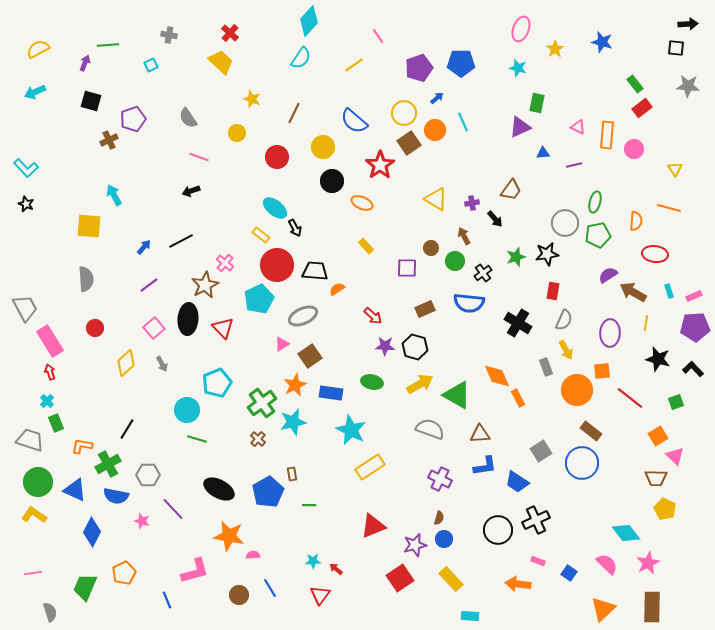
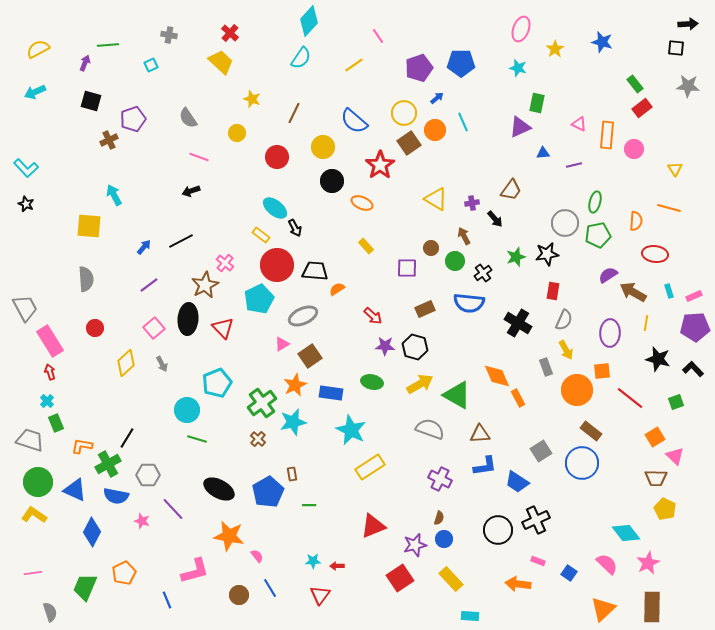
pink triangle at (578, 127): moved 1 px right, 3 px up
black line at (127, 429): moved 9 px down
orange square at (658, 436): moved 3 px left, 1 px down
pink semicircle at (253, 555): moved 4 px right, 1 px down; rotated 56 degrees clockwise
red arrow at (336, 569): moved 1 px right, 3 px up; rotated 40 degrees counterclockwise
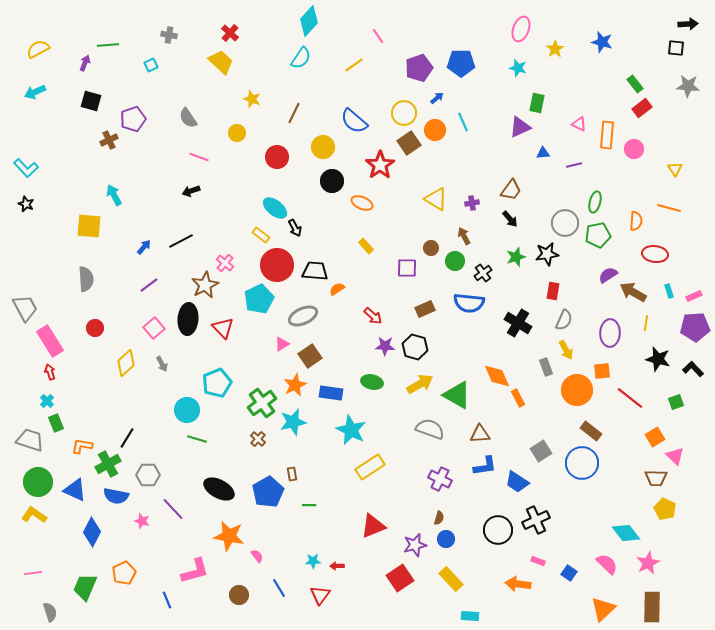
black arrow at (495, 219): moved 15 px right
blue circle at (444, 539): moved 2 px right
blue line at (270, 588): moved 9 px right
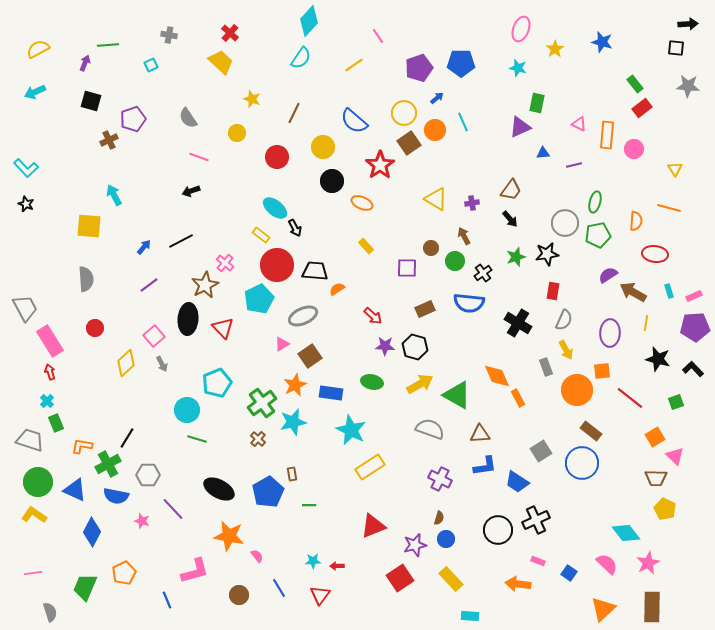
pink square at (154, 328): moved 8 px down
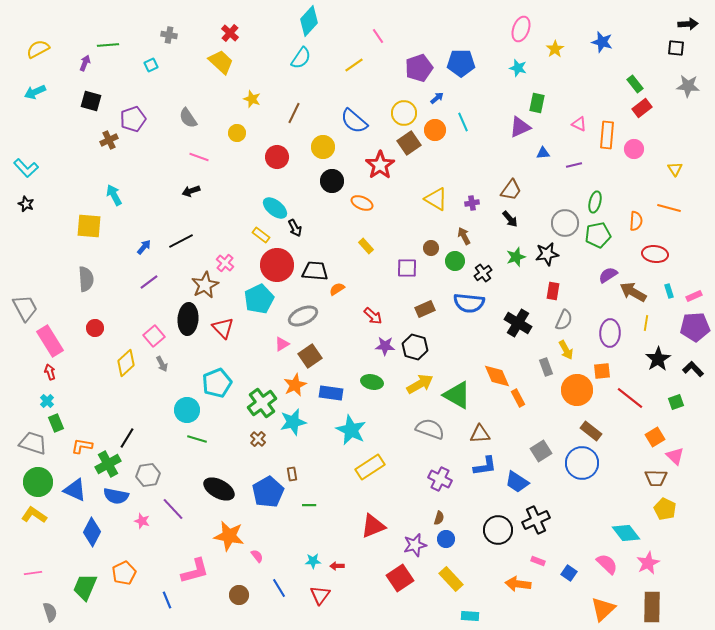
purple line at (149, 285): moved 3 px up
black star at (658, 359): rotated 25 degrees clockwise
gray trapezoid at (30, 440): moved 3 px right, 3 px down
gray hexagon at (148, 475): rotated 10 degrees counterclockwise
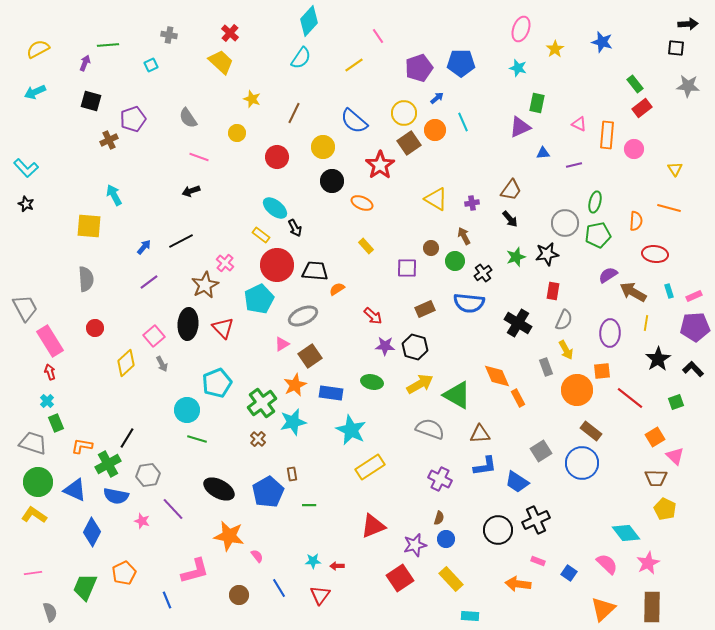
black ellipse at (188, 319): moved 5 px down
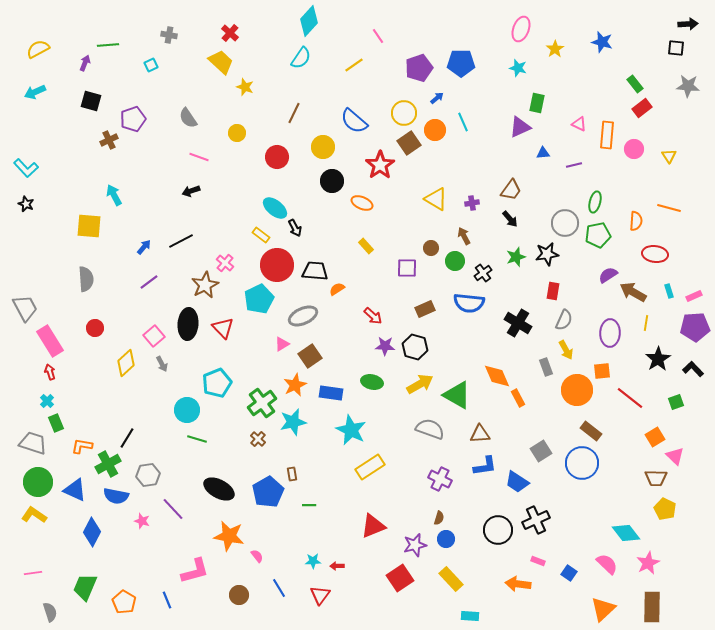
yellow star at (252, 99): moved 7 px left, 12 px up
yellow triangle at (675, 169): moved 6 px left, 13 px up
orange pentagon at (124, 573): moved 29 px down; rotated 15 degrees counterclockwise
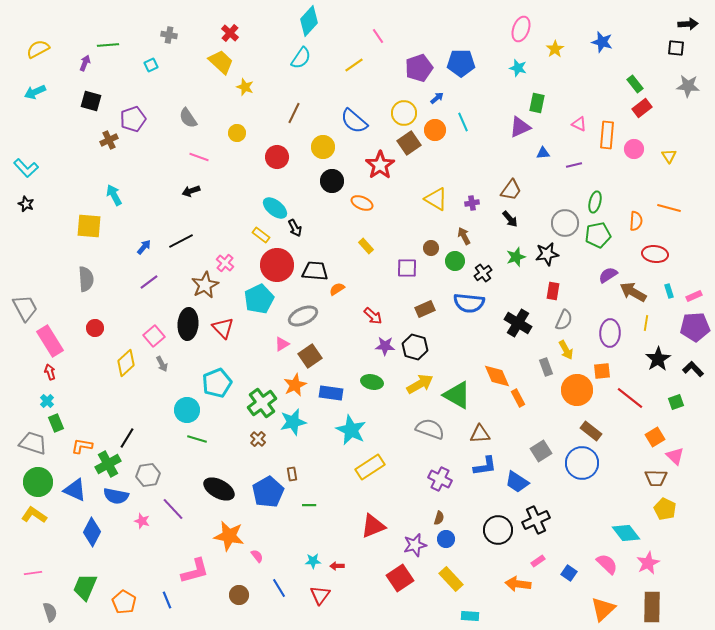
pink rectangle at (538, 561): rotated 56 degrees counterclockwise
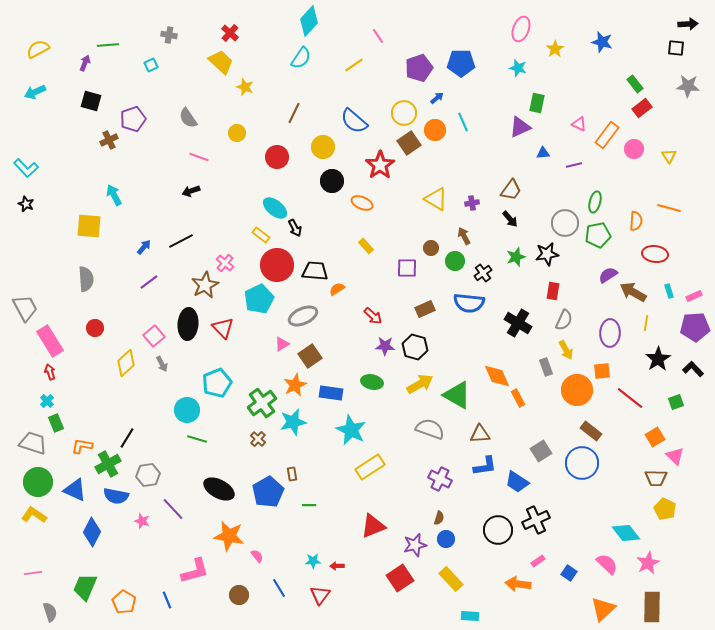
orange rectangle at (607, 135): rotated 32 degrees clockwise
